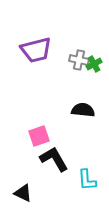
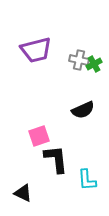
black semicircle: rotated 150 degrees clockwise
black L-shape: moved 2 px right; rotated 24 degrees clockwise
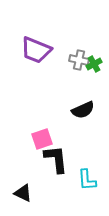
purple trapezoid: rotated 36 degrees clockwise
pink square: moved 3 px right, 3 px down
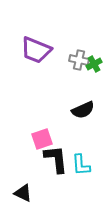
cyan L-shape: moved 6 px left, 15 px up
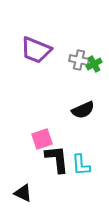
black L-shape: moved 1 px right
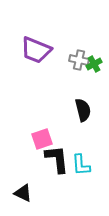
black semicircle: rotated 80 degrees counterclockwise
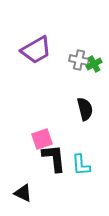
purple trapezoid: rotated 52 degrees counterclockwise
black semicircle: moved 2 px right, 1 px up
black L-shape: moved 3 px left, 1 px up
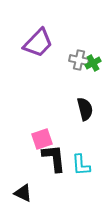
purple trapezoid: moved 2 px right, 7 px up; rotated 16 degrees counterclockwise
green cross: moved 1 px left, 1 px up
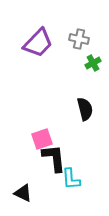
gray cross: moved 21 px up
cyan L-shape: moved 10 px left, 14 px down
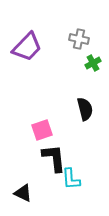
purple trapezoid: moved 11 px left, 4 px down
pink square: moved 9 px up
